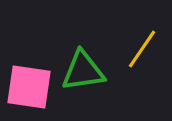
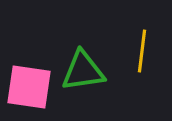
yellow line: moved 2 px down; rotated 27 degrees counterclockwise
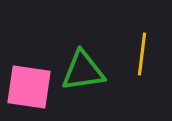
yellow line: moved 3 px down
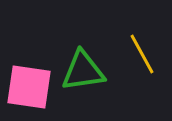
yellow line: rotated 36 degrees counterclockwise
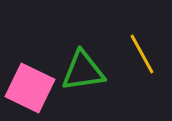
pink square: moved 1 px right, 1 px down; rotated 18 degrees clockwise
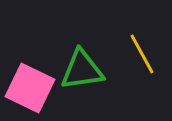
green triangle: moved 1 px left, 1 px up
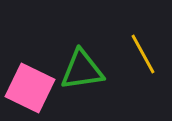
yellow line: moved 1 px right
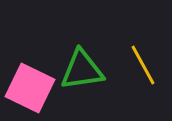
yellow line: moved 11 px down
